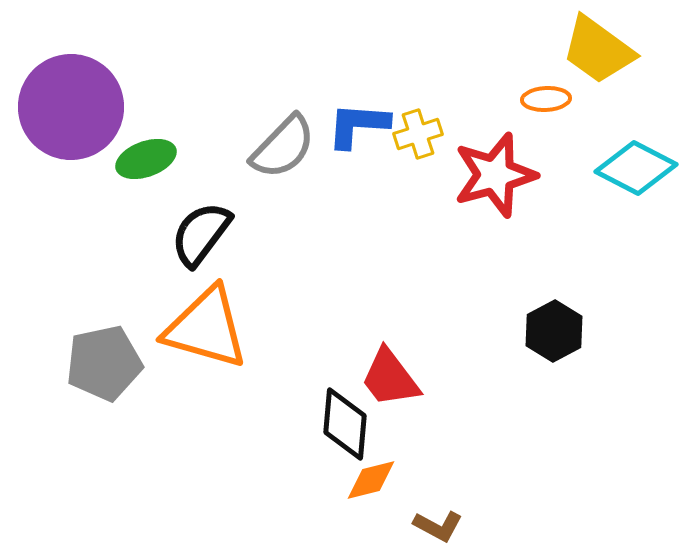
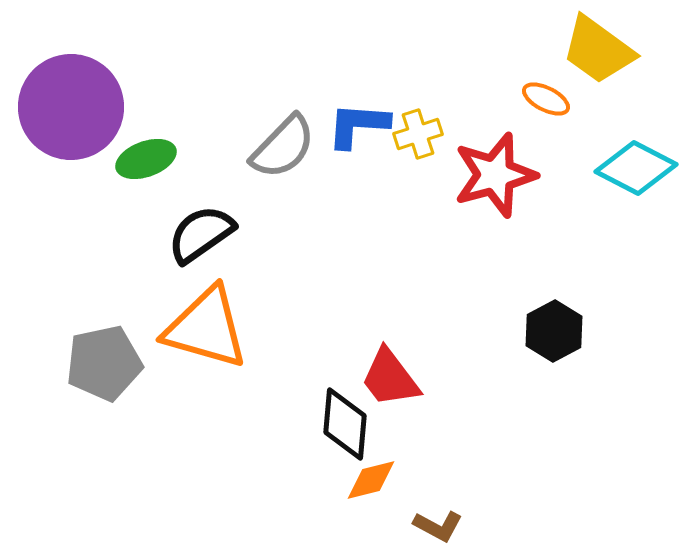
orange ellipse: rotated 30 degrees clockwise
black semicircle: rotated 18 degrees clockwise
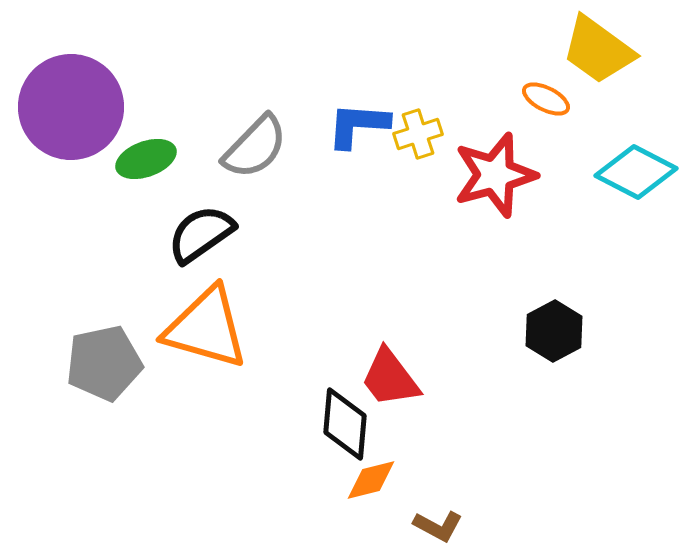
gray semicircle: moved 28 px left
cyan diamond: moved 4 px down
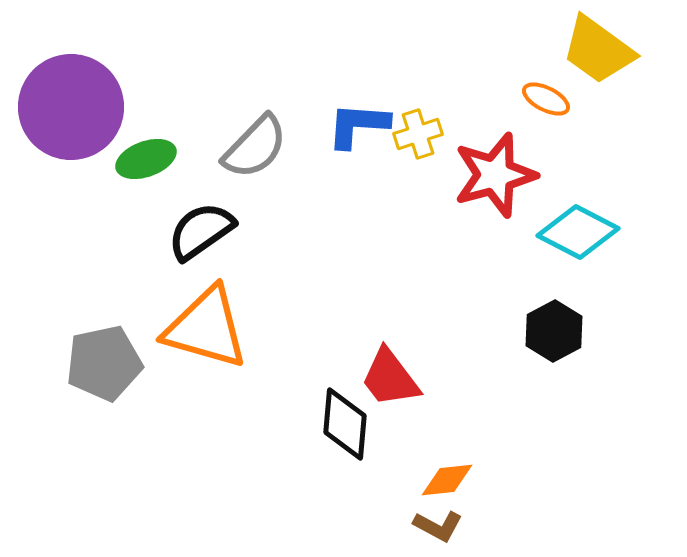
cyan diamond: moved 58 px left, 60 px down
black semicircle: moved 3 px up
orange diamond: moved 76 px right; rotated 8 degrees clockwise
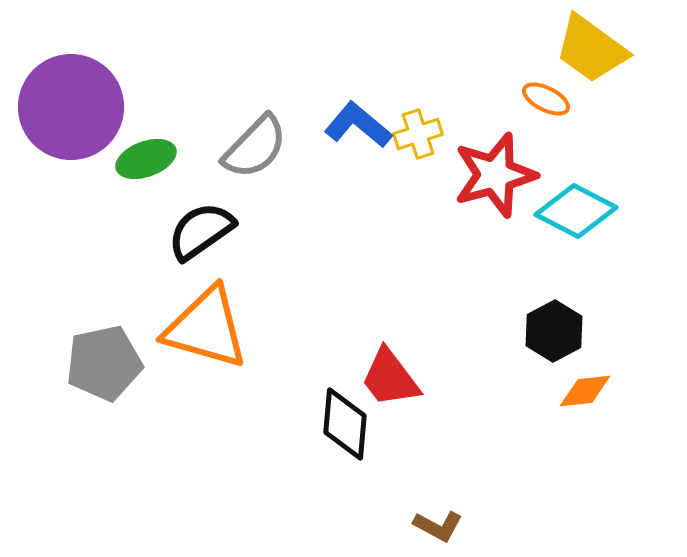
yellow trapezoid: moved 7 px left, 1 px up
blue L-shape: rotated 36 degrees clockwise
cyan diamond: moved 2 px left, 21 px up
orange diamond: moved 138 px right, 89 px up
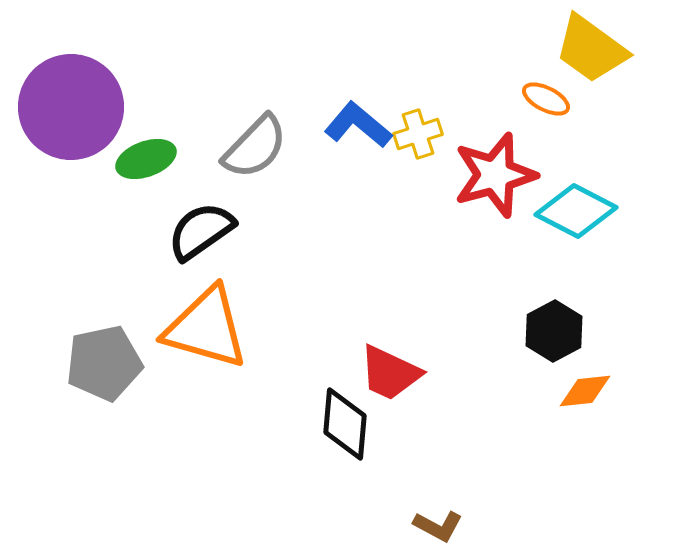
red trapezoid: moved 5 px up; rotated 28 degrees counterclockwise
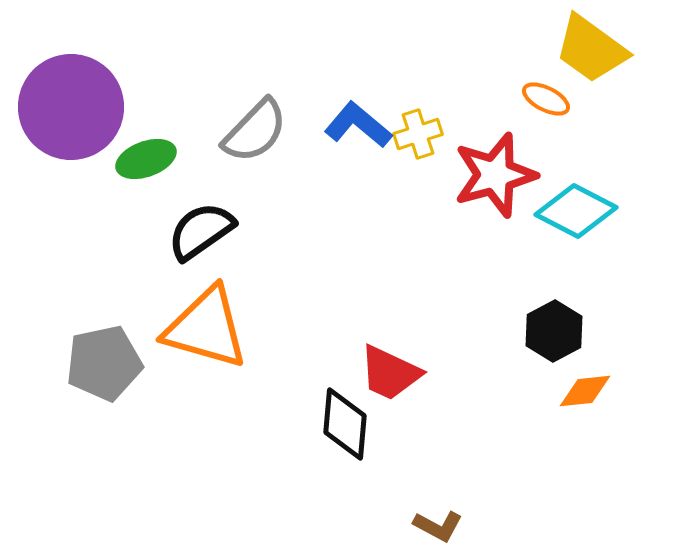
gray semicircle: moved 16 px up
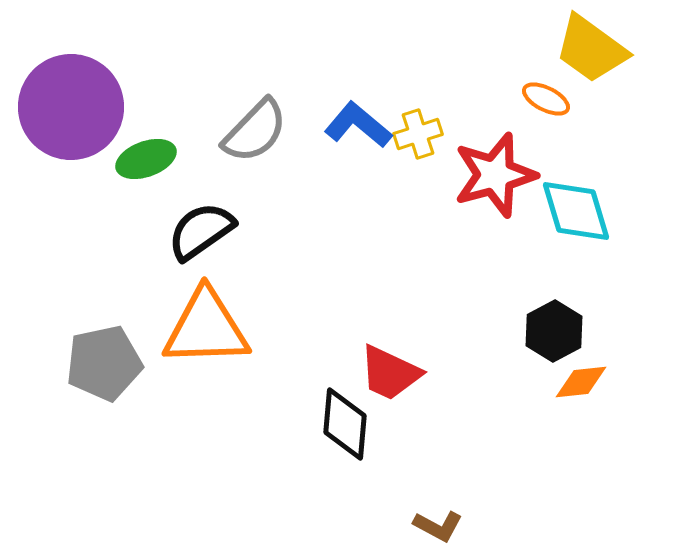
cyan diamond: rotated 46 degrees clockwise
orange triangle: rotated 18 degrees counterclockwise
orange diamond: moved 4 px left, 9 px up
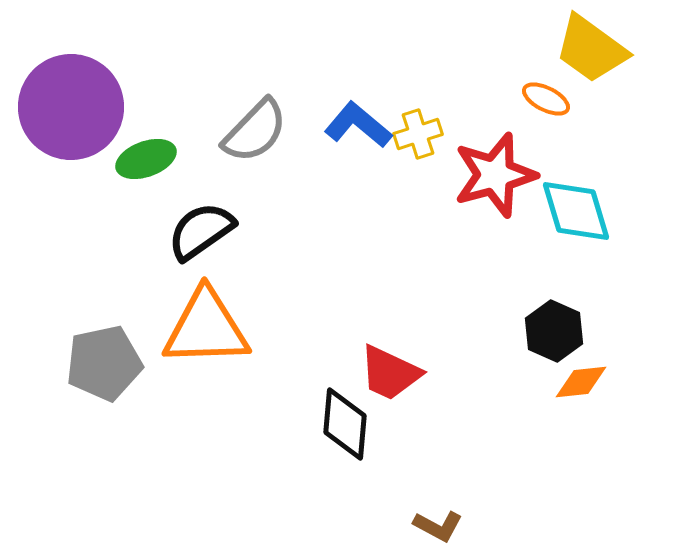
black hexagon: rotated 8 degrees counterclockwise
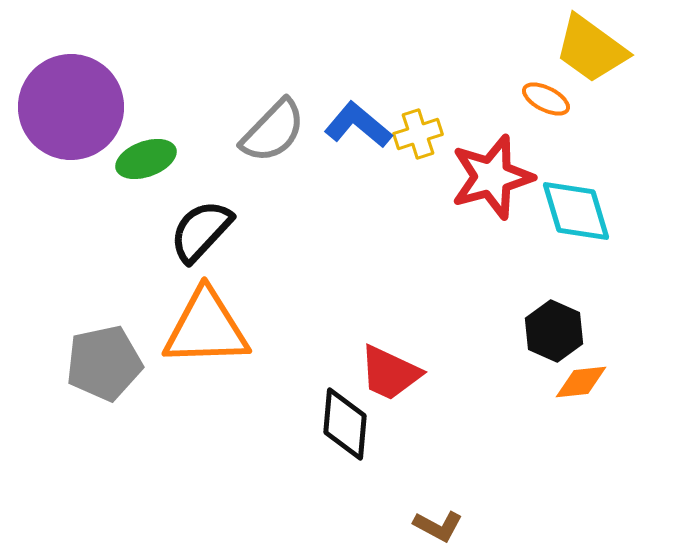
gray semicircle: moved 18 px right
red star: moved 3 px left, 2 px down
black semicircle: rotated 12 degrees counterclockwise
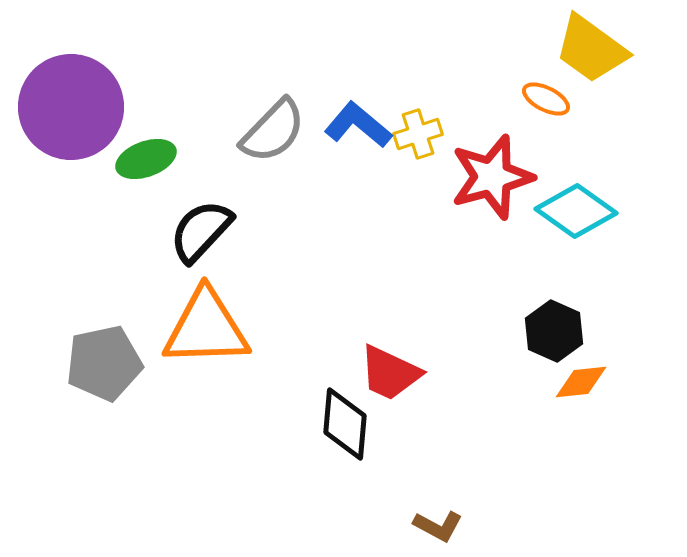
cyan diamond: rotated 38 degrees counterclockwise
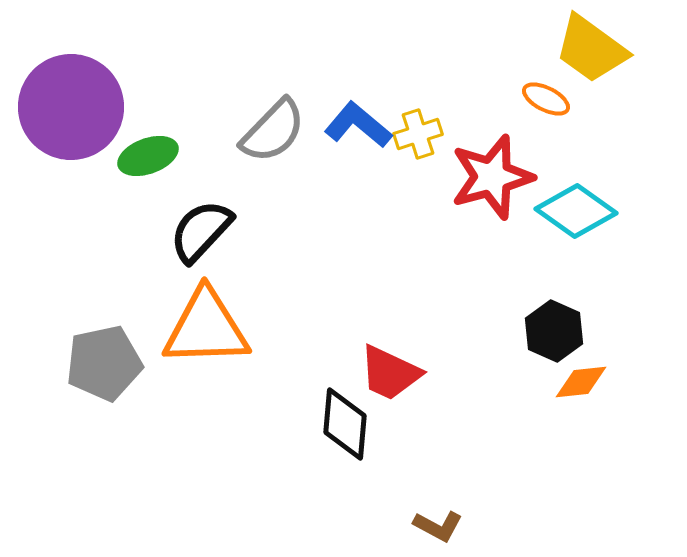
green ellipse: moved 2 px right, 3 px up
